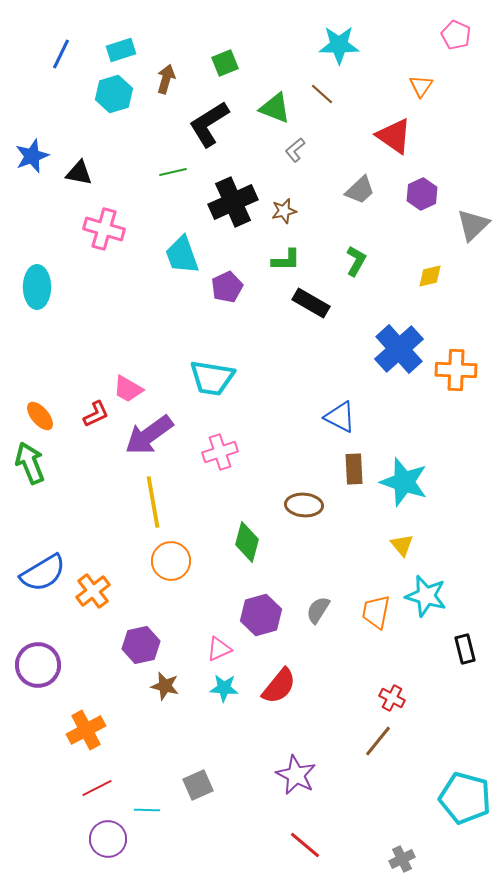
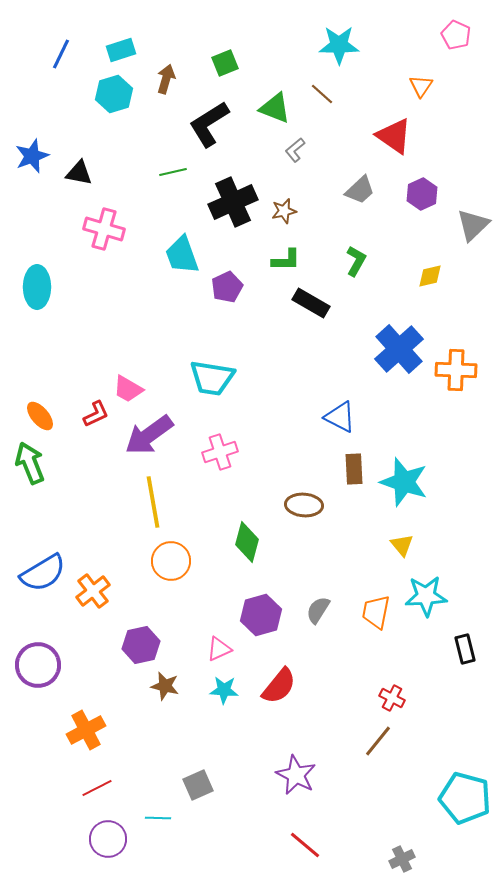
cyan star at (426, 596): rotated 18 degrees counterclockwise
cyan star at (224, 688): moved 2 px down
cyan line at (147, 810): moved 11 px right, 8 px down
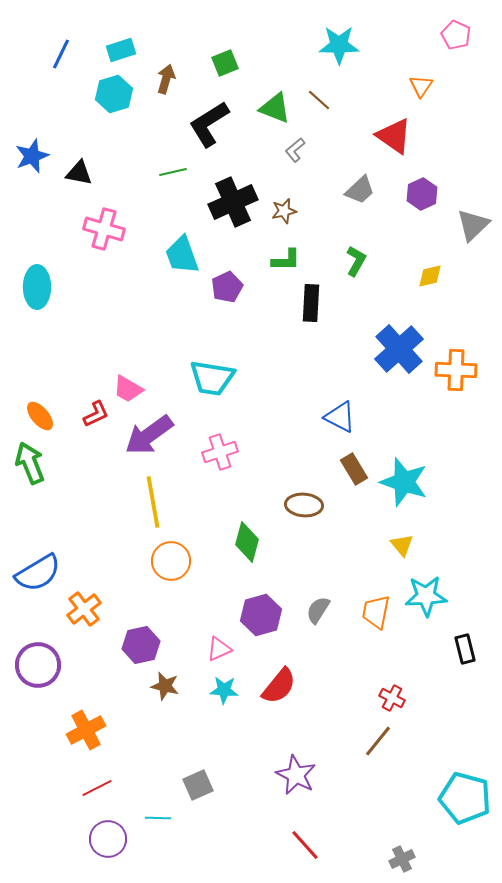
brown line at (322, 94): moved 3 px left, 6 px down
black rectangle at (311, 303): rotated 63 degrees clockwise
brown rectangle at (354, 469): rotated 28 degrees counterclockwise
blue semicircle at (43, 573): moved 5 px left
orange cross at (93, 591): moved 9 px left, 18 px down
red line at (305, 845): rotated 8 degrees clockwise
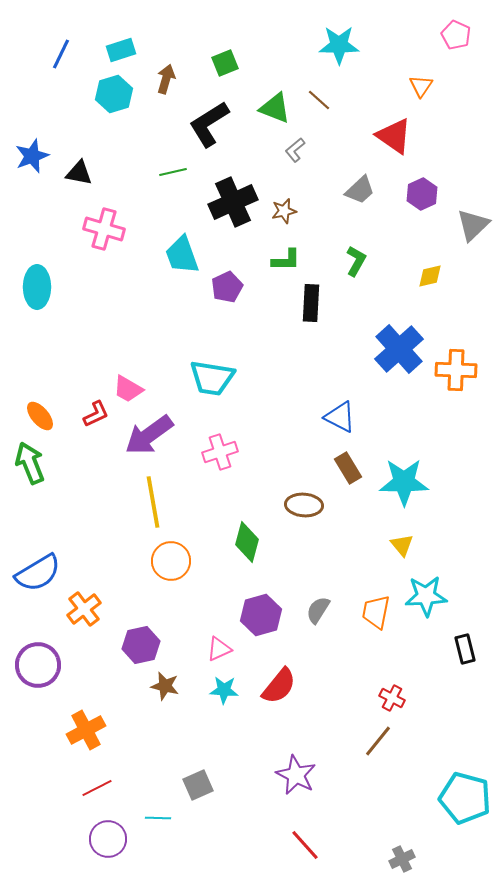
brown rectangle at (354, 469): moved 6 px left, 1 px up
cyan star at (404, 482): rotated 18 degrees counterclockwise
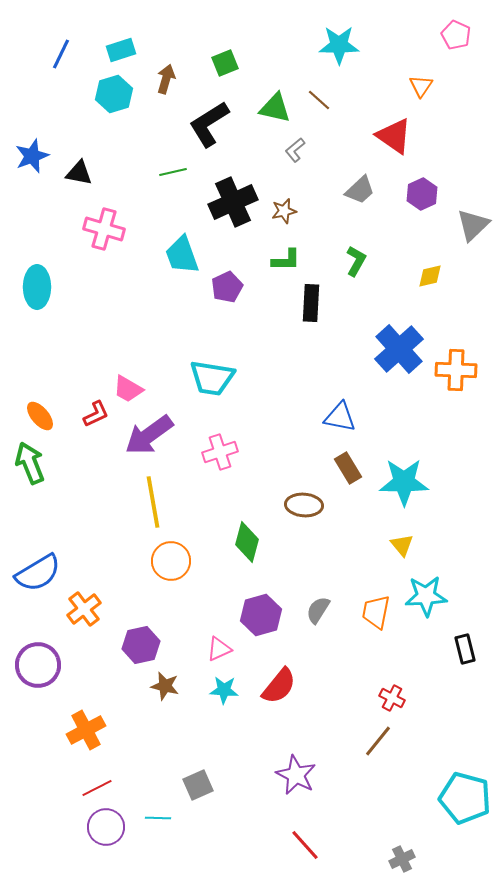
green triangle at (275, 108): rotated 8 degrees counterclockwise
blue triangle at (340, 417): rotated 16 degrees counterclockwise
purple circle at (108, 839): moved 2 px left, 12 px up
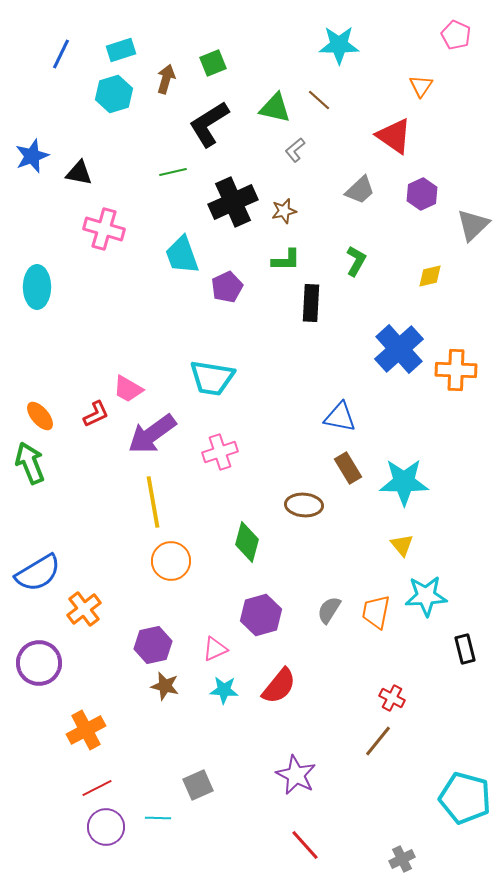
green square at (225, 63): moved 12 px left
purple arrow at (149, 435): moved 3 px right, 1 px up
gray semicircle at (318, 610): moved 11 px right
purple hexagon at (141, 645): moved 12 px right
pink triangle at (219, 649): moved 4 px left
purple circle at (38, 665): moved 1 px right, 2 px up
